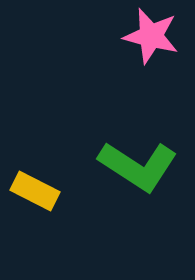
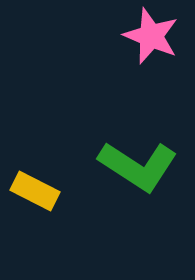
pink star: rotated 8 degrees clockwise
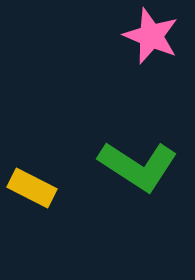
yellow rectangle: moved 3 px left, 3 px up
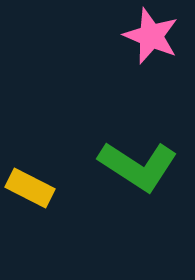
yellow rectangle: moved 2 px left
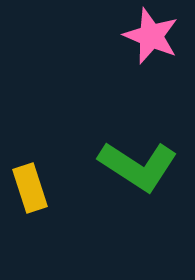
yellow rectangle: rotated 45 degrees clockwise
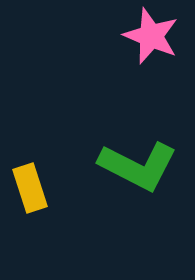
green L-shape: rotated 6 degrees counterclockwise
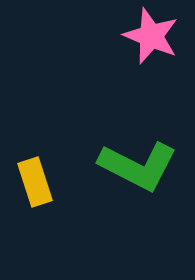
yellow rectangle: moved 5 px right, 6 px up
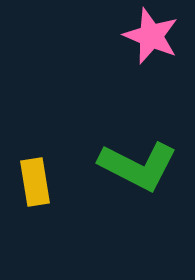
yellow rectangle: rotated 9 degrees clockwise
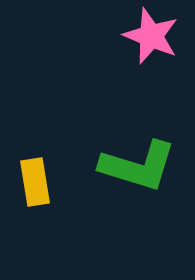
green L-shape: rotated 10 degrees counterclockwise
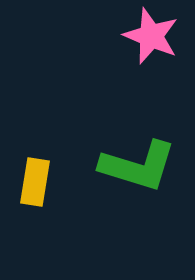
yellow rectangle: rotated 18 degrees clockwise
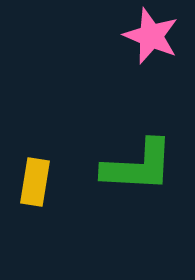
green L-shape: rotated 14 degrees counterclockwise
